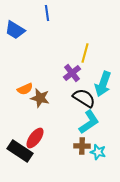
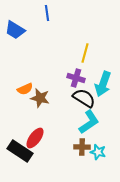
purple cross: moved 4 px right, 5 px down; rotated 36 degrees counterclockwise
brown cross: moved 1 px down
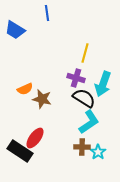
brown star: moved 2 px right, 1 px down
cyan star: rotated 21 degrees clockwise
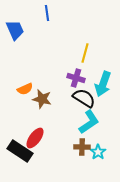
blue trapezoid: rotated 145 degrees counterclockwise
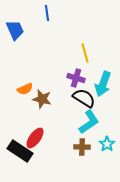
yellow line: rotated 30 degrees counterclockwise
cyan star: moved 9 px right, 8 px up
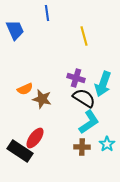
yellow line: moved 1 px left, 17 px up
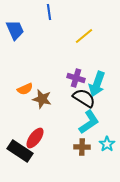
blue line: moved 2 px right, 1 px up
yellow line: rotated 66 degrees clockwise
cyan arrow: moved 6 px left
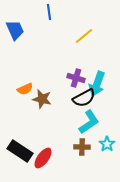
black semicircle: rotated 120 degrees clockwise
red ellipse: moved 8 px right, 20 px down
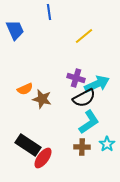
cyan arrow: rotated 135 degrees counterclockwise
black rectangle: moved 8 px right, 6 px up
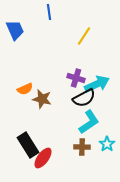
yellow line: rotated 18 degrees counterclockwise
black rectangle: rotated 25 degrees clockwise
